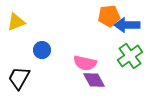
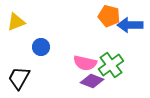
orange pentagon: rotated 20 degrees clockwise
blue arrow: moved 3 px right
blue circle: moved 1 px left, 3 px up
green cross: moved 19 px left, 9 px down
purple diamond: moved 2 px left, 1 px down; rotated 40 degrees counterclockwise
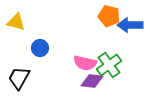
yellow triangle: rotated 36 degrees clockwise
blue circle: moved 1 px left, 1 px down
green cross: moved 2 px left
purple diamond: rotated 15 degrees counterclockwise
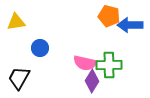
yellow triangle: rotated 24 degrees counterclockwise
green cross: rotated 35 degrees clockwise
purple diamond: rotated 65 degrees counterclockwise
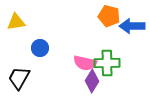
blue arrow: moved 2 px right, 1 px down
green cross: moved 2 px left, 2 px up
